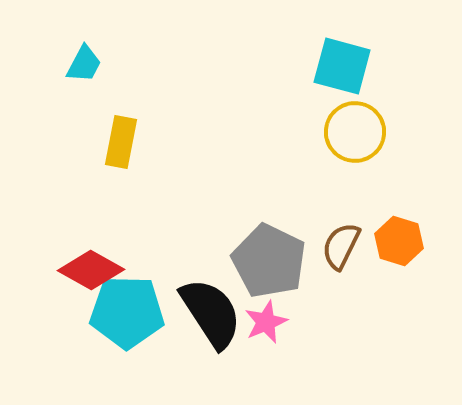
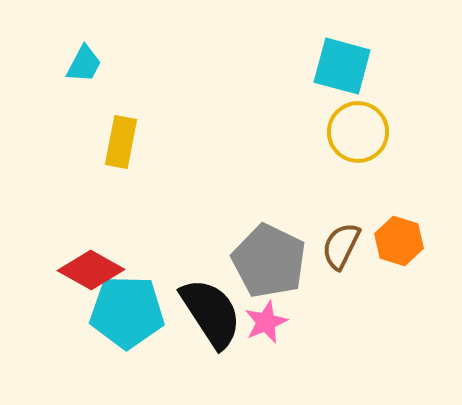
yellow circle: moved 3 px right
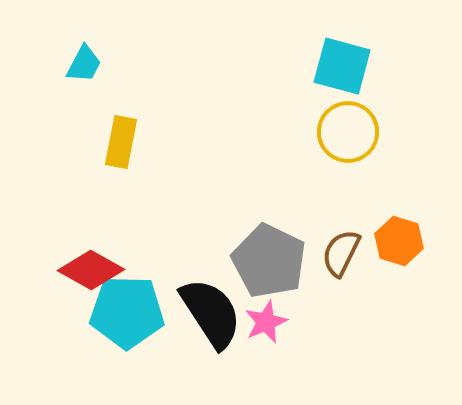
yellow circle: moved 10 px left
brown semicircle: moved 7 px down
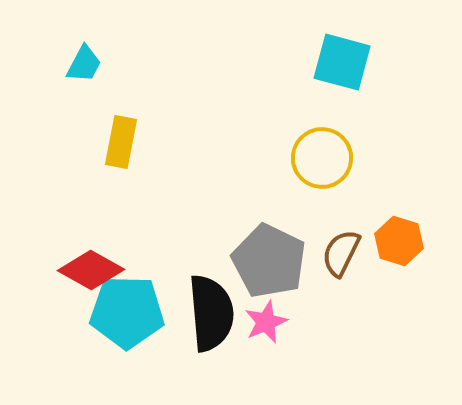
cyan square: moved 4 px up
yellow circle: moved 26 px left, 26 px down
black semicircle: rotated 28 degrees clockwise
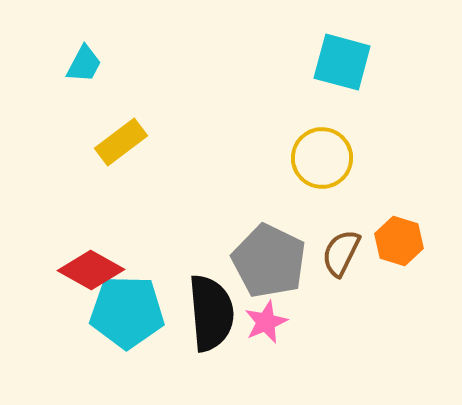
yellow rectangle: rotated 42 degrees clockwise
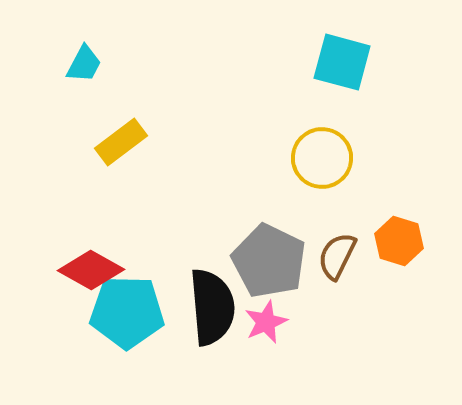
brown semicircle: moved 4 px left, 3 px down
black semicircle: moved 1 px right, 6 px up
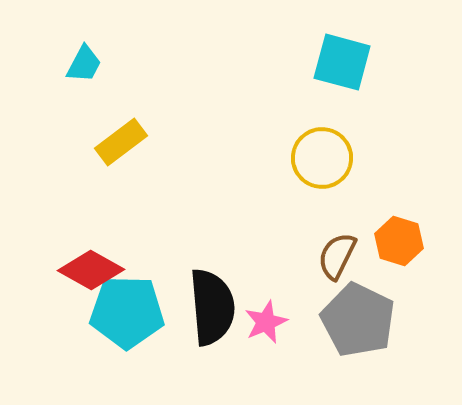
gray pentagon: moved 89 px right, 59 px down
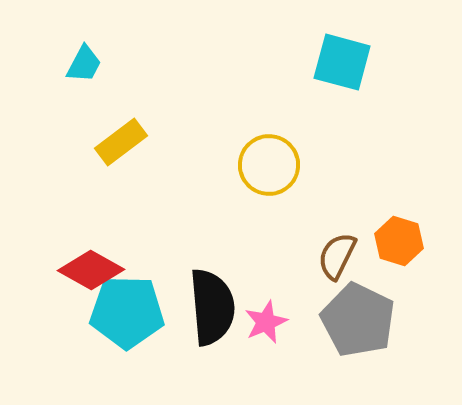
yellow circle: moved 53 px left, 7 px down
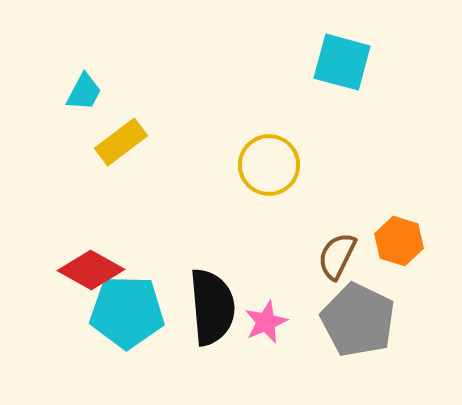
cyan trapezoid: moved 28 px down
